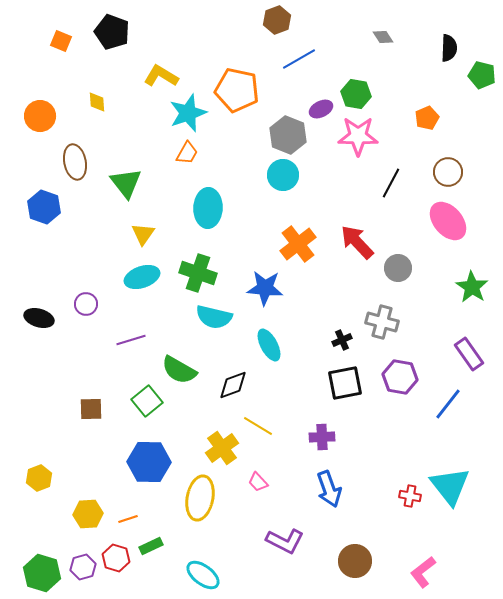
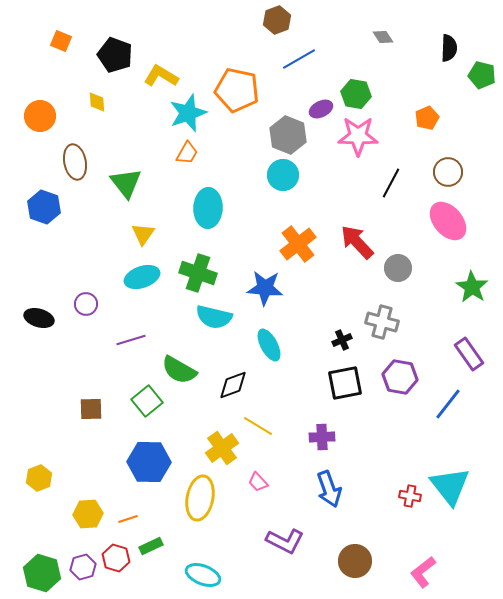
black pentagon at (112, 32): moved 3 px right, 23 px down
cyan ellipse at (203, 575): rotated 16 degrees counterclockwise
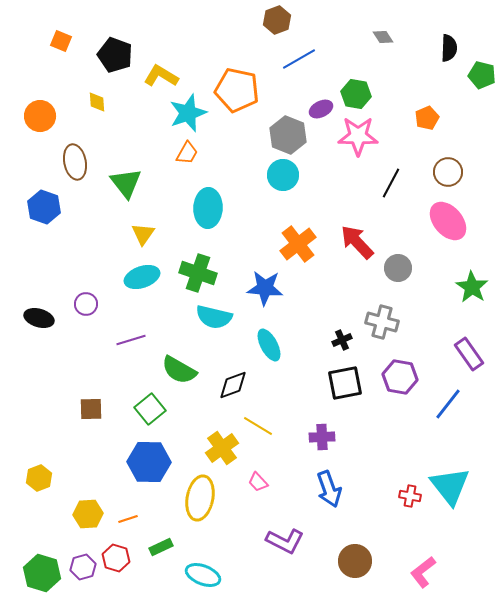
green square at (147, 401): moved 3 px right, 8 px down
green rectangle at (151, 546): moved 10 px right, 1 px down
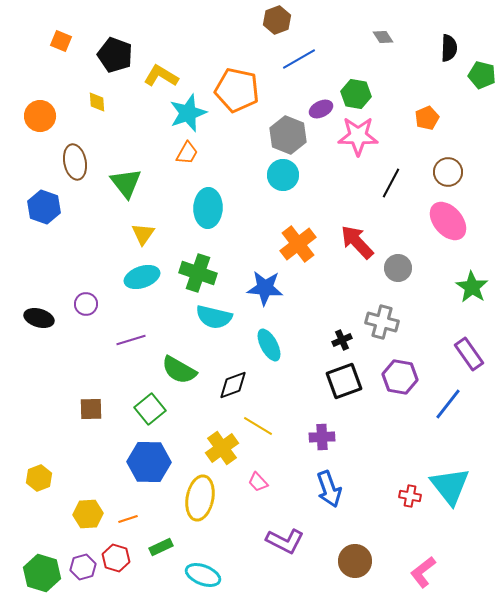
black square at (345, 383): moved 1 px left, 2 px up; rotated 9 degrees counterclockwise
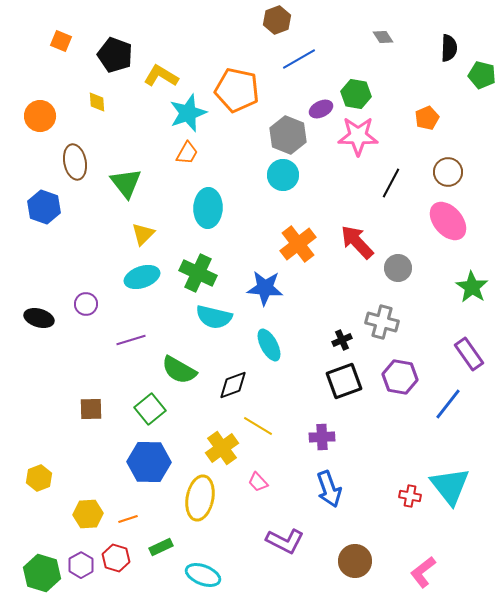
yellow triangle at (143, 234): rotated 10 degrees clockwise
green cross at (198, 273): rotated 6 degrees clockwise
purple hexagon at (83, 567): moved 2 px left, 2 px up; rotated 15 degrees counterclockwise
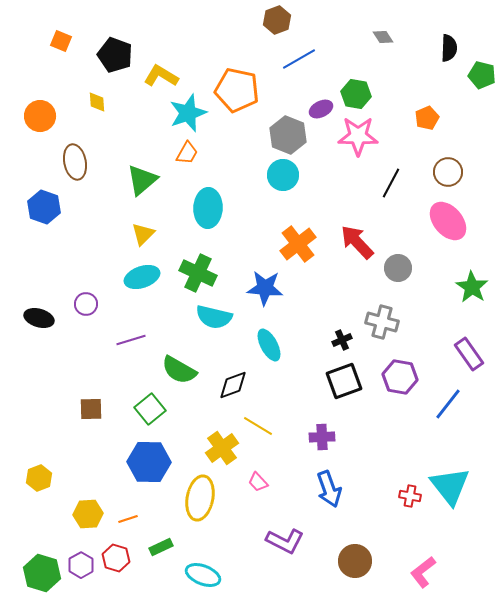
green triangle at (126, 183): moved 16 px right, 3 px up; rotated 28 degrees clockwise
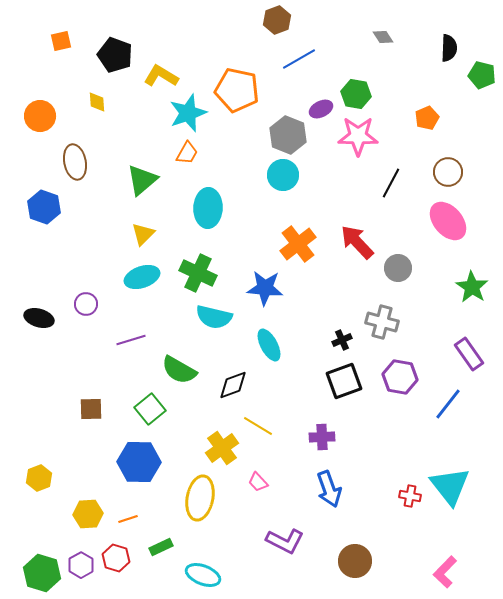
orange square at (61, 41): rotated 35 degrees counterclockwise
blue hexagon at (149, 462): moved 10 px left
pink L-shape at (423, 572): moved 22 px right; rotated 8 degrees counterclockwise
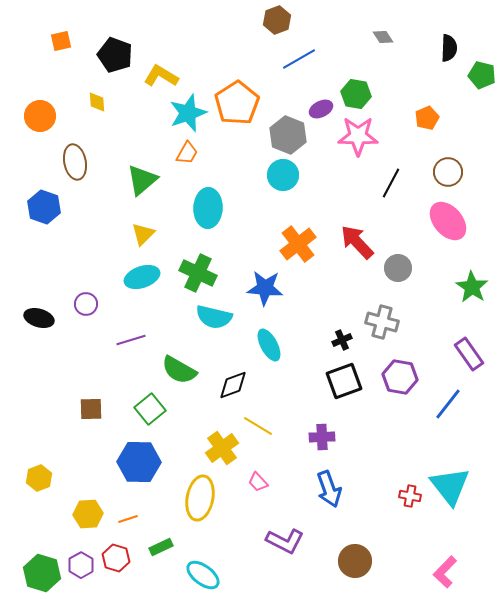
orange pentagon at (237, 90): moved 13 px down; rotated 27 degrees clockwise
cyan ellipse at (203, 575): rotated 16 degrees clockwise
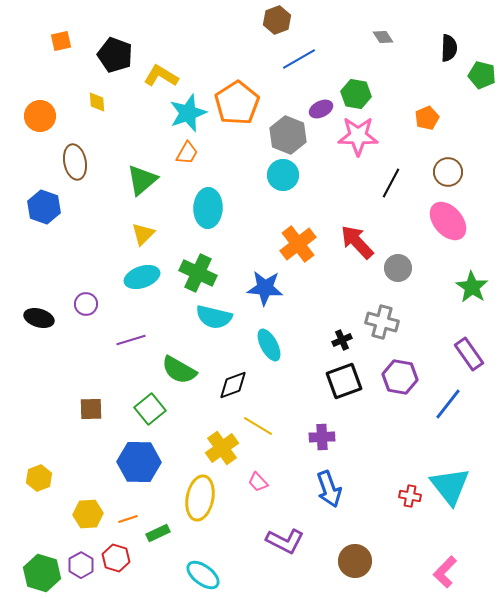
green rectangle at (161, 547): moved 3 px left, 14 px up
